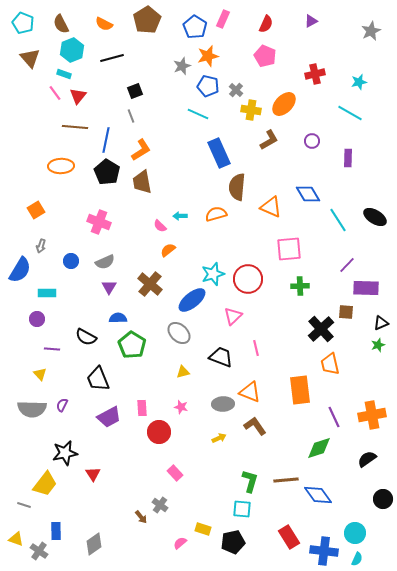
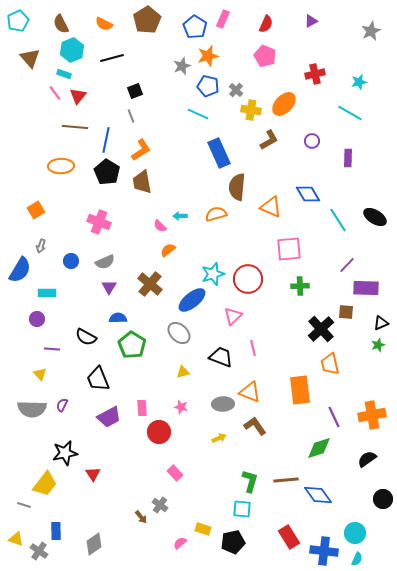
cyan pentagon at (23, 23): moved 5 px left, 2 px up; rotated 25 degrees clockwise
pink line at (256, 348): moved 3 px left
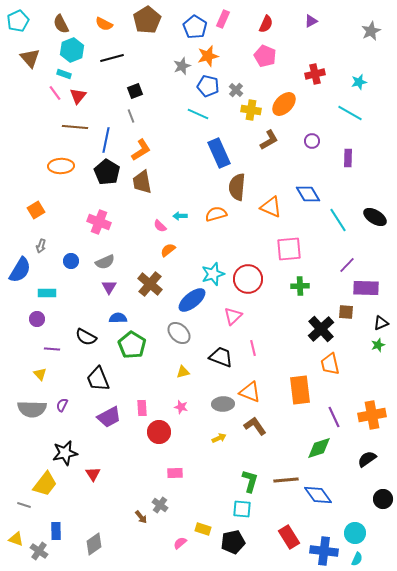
pink rectangle at (175, 473): rotated 49 degrees counterclockwise
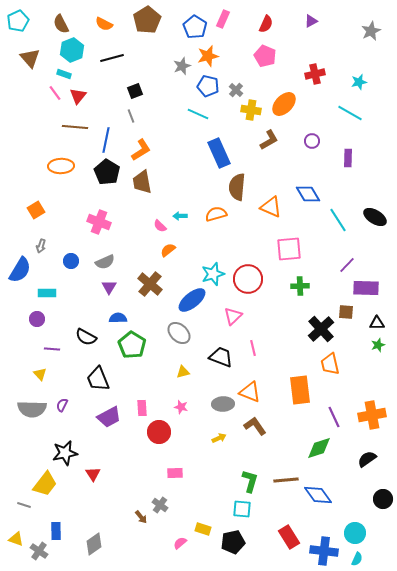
black triangle at (381, 323): moved 4 px left; rotated 21 degrees clockwise
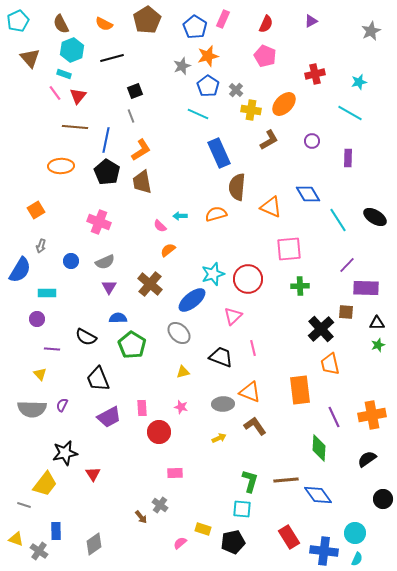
blue pentagon at (208, 86): rotated 20 degrees clockwise
green diamond at (319, 448): rotated 68 degrees counterclockwise
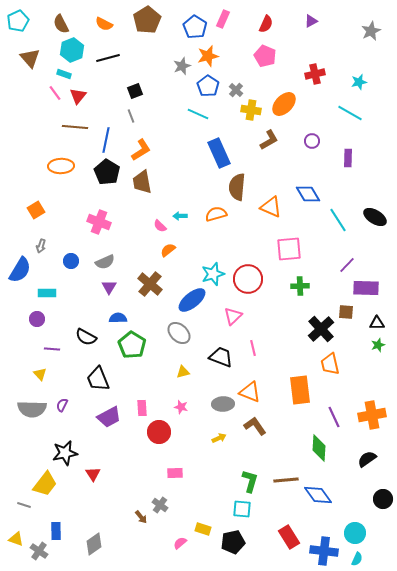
black line at (112, 58): moved 4 px left
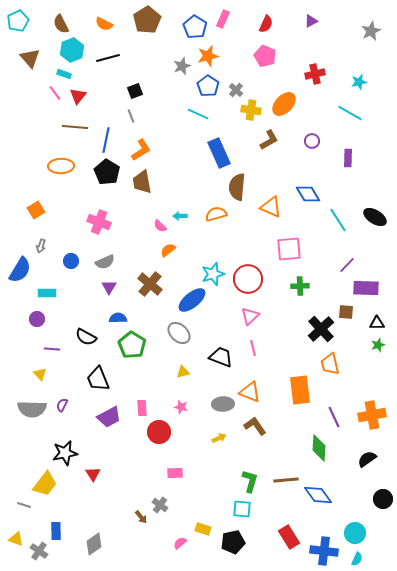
pink triangle at (233, 316): moved 17 px right
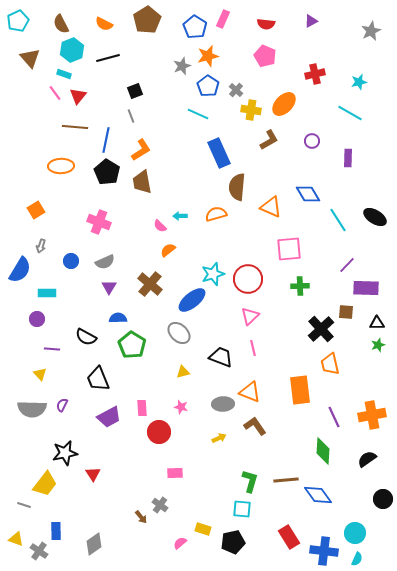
red semicircle at (266, 24): rotated 72 degrees clockwise
green diamond at (319, 448): moved 4 px right, 3 px down
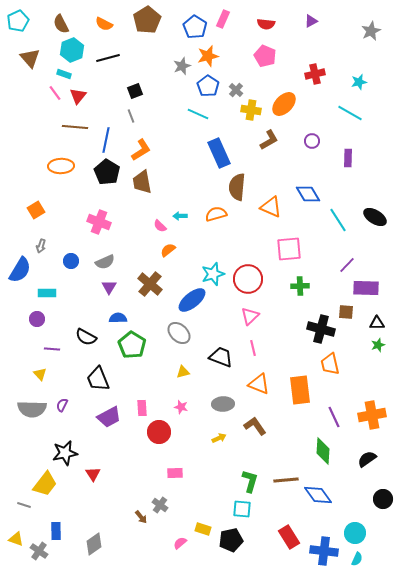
black cross at (321, 329): rotated 32 degrees counterclockwise
orange triangle at (250, 392): moved 9 px right, 8 px up
black pentagon at (233, 542): moved 2 px left, 2 px up
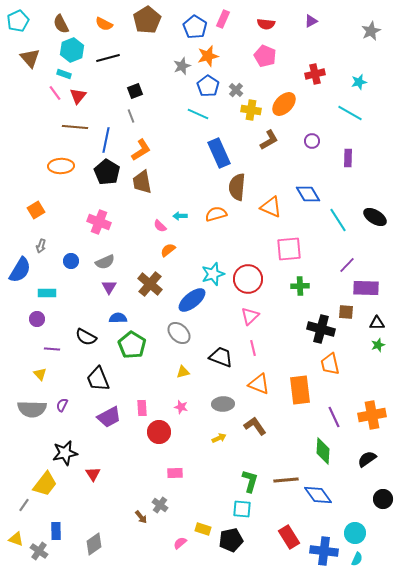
gray line at (24, 505): rotated 72 degrees counterclockwise
